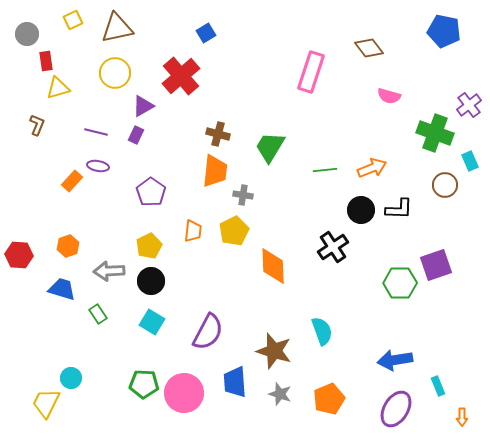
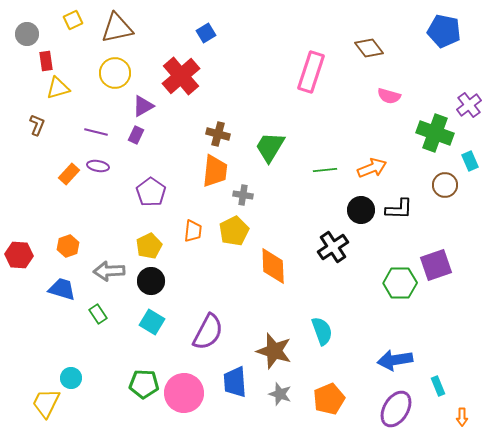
orange rectangle at (72, 181): moved 3 px left, 7 px up
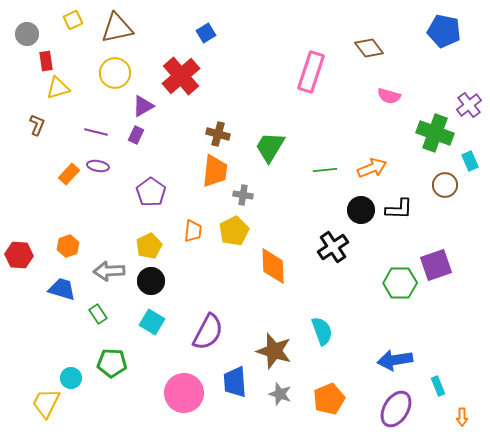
green pentagon at (144, 384): moved 32 px left, 21 px up
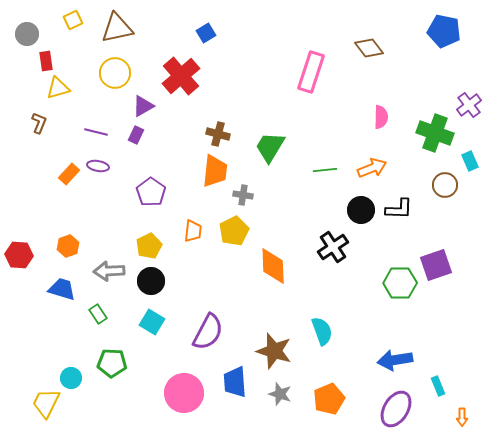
pink semicircle at (389, 96): moved 8 px left, 21 px down; rotated 105 degrees counterclockwise
brown L-shape at (37, 125): moved 2 px right, 2 px up
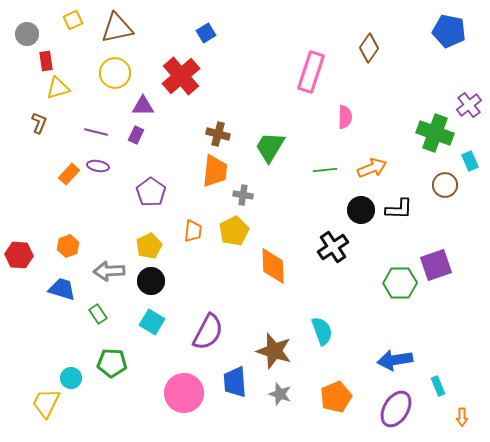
blue pentagon at (444, 31): moved 5 px right
brown diamond at (369, 48): rotated 72 degrees clockwise
purple triangle at (143, 106): rotated 30 degrees clockwise
pink semicircle at (381, 117): moved 36 px left
orange pentagon at (329, 399): moved 7 px right, 2 px up
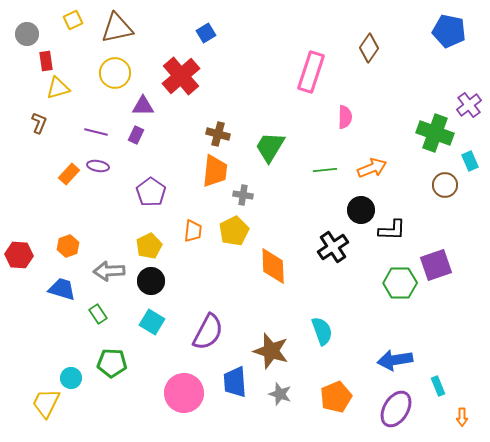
black L-shape at (399, 209): moved 7 px left, 21 px down
brown star at (274, 351): moved 3 px left
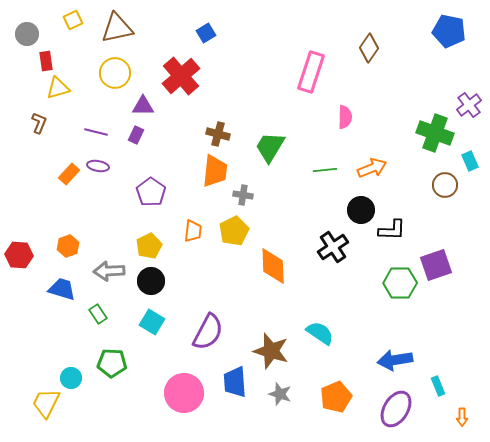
cyan semicircle at (322, 331): moved 2 px left, 2 px down; rotated 36 degrees counterclockwise
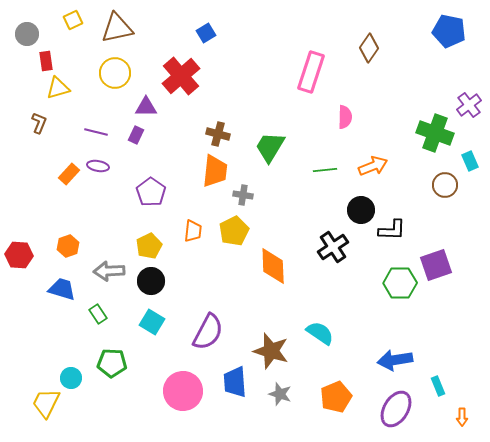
purple triangle at (143, 106): moved 3 px right, 1 px down
orange arrow at (372, 168): moved 1 px right, 2 px up
pink circle at (184, 393): moved 1 px left, 2 px up
